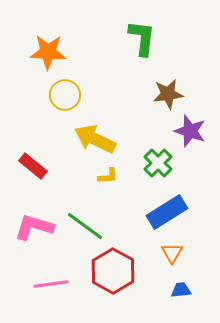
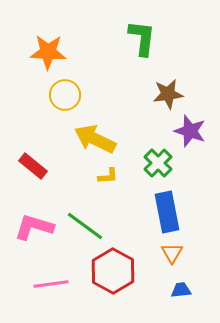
blue rectangle: rotated 69 degrees counterclockwise
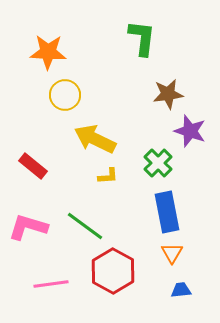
pink L-shape: moved 6 px left
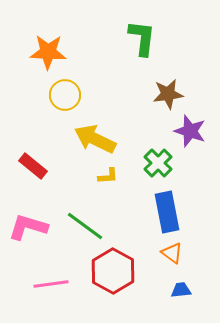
orange triangle: rotated 25 degrees counterclockwise
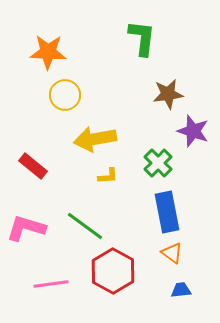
purple star: moved 3 px right
yellow arrow: rotated 36 degrees counterclockwise
pink L-shape: moved 2 px left, 1 px down
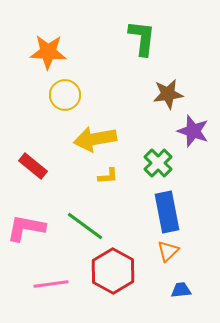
pink L-shape: rotated 6 degrees counterclockwise
orange triangle: moved 4 px left, 2 px up; rotated 40 degrees clockwise
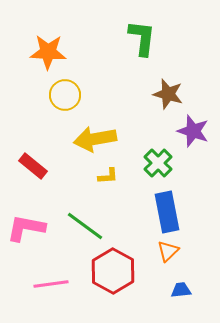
brown star: rotated 24 degrees clockwise
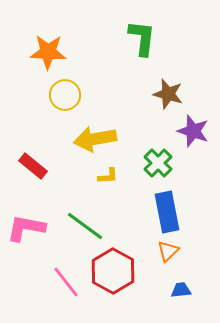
pink line: moved 15 px right, 2 px up; rotated 60 degrees clockwise
